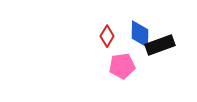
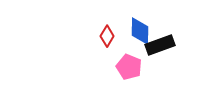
blue diamond: moved 3 px up
pink pentagon: moved 7 px right, 1 px down; rotated 30 degrees clockwise
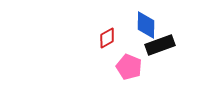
blue diamond: moved 6 px right, 6 px up
red diamond: moved 2 px down; rotated 30 degrees clockwise
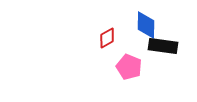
black rectangle: moved 3 px right, 1 px down; rotated 28 degrees clockwise
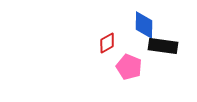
blue diamond: moved 2 px left
red diamond: moved 5 px down
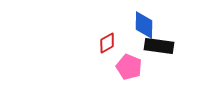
black rectangle: moved 4 px left
